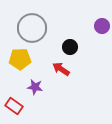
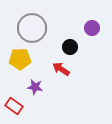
purple circle: moved 10 px left, 2 px down
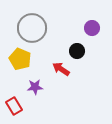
black circle: moved 7 px right, 4 px down
yellow pentagon: rotated 25 degrees clockwise
purple star: rotated 14 degrees counterclockwise
red rectangle: rotated 24 degrees clockwise
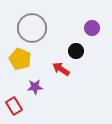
black circle: moved 1 px left
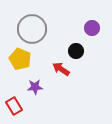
gray circle: moved 1 px down
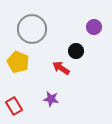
purple circle: moved 2 px right, 1 px up
yellow pentagon: moved 2 px left, 3 px down
red arrow: moved 1 px up
purple star: moved 16 px right, 12 px down; rotated 14 degrees clockwise
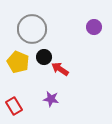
black circle: moved 32 px left, 6 px down
red arrow: moved 1 px left, 1 px down
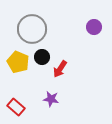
black circle: moved 2 px left
red arrow: rotated 90 degrees counterclockwise
red rectangle: moved 2 px right, 1 px down; rotated 18 degrees counterclockwise
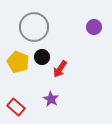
gray circle: moved 2 px right, 2 px up
purple star: rotated 21 degrees clockwise
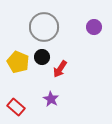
gray circle: moved 10 px right
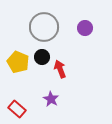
purple circle: moved 9 px left, 1 px down
red arrow: rotated 126 degrees clockwise
red rectangle: moved 1 px right, 2 px down
